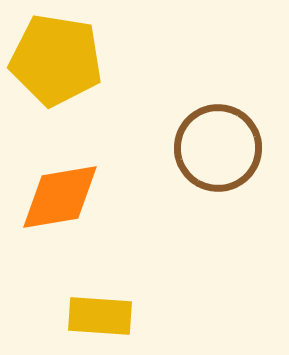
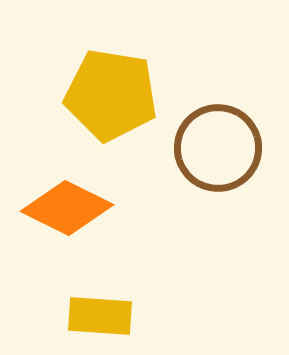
yellow pentagon: moved 55 px right, 35 px down
orange diamond: moved 7 px right, 11 px down; rotated 36 degrees clockwise
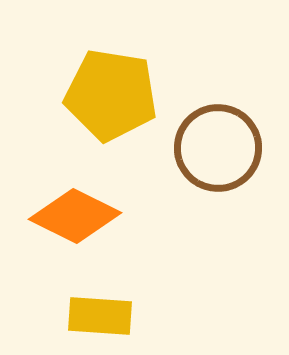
orange diamond: moved 8 px right, 8 px down
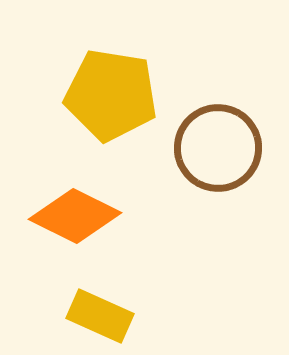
yellow rectangle: rotated 20 degrees clockwise
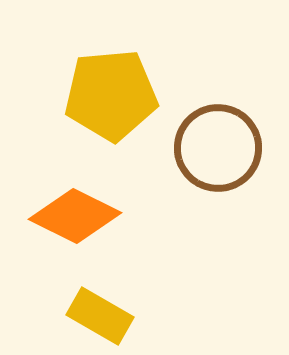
yellow pentagon: rotated 14 degrees counterclockwise
yellow rectangle: rotated 6 degrees clockwise
